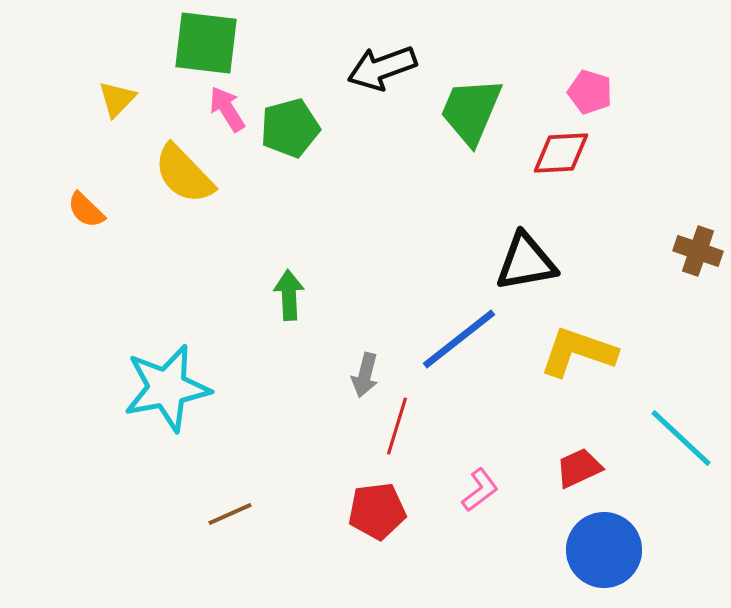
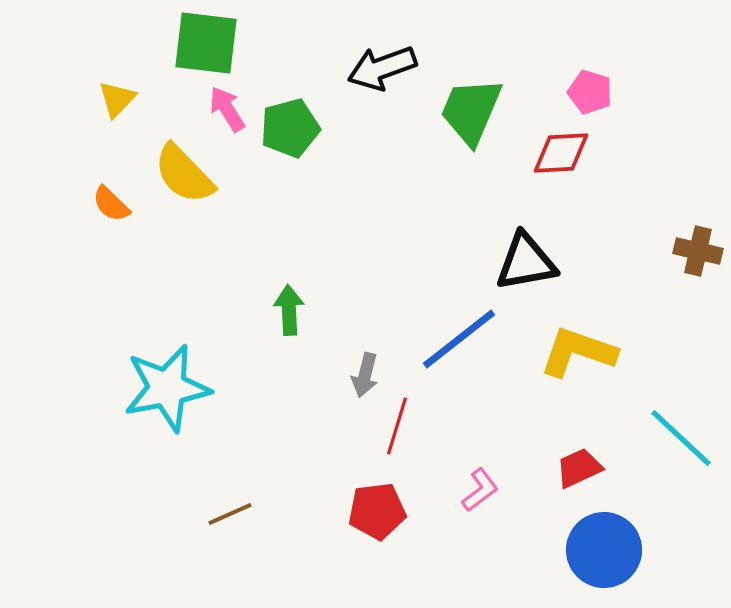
orange semicircle: moved 25 px right, 6 px up
brown cross: rotated 6 degrees counterclockwise
green arrow: moved 15 px down
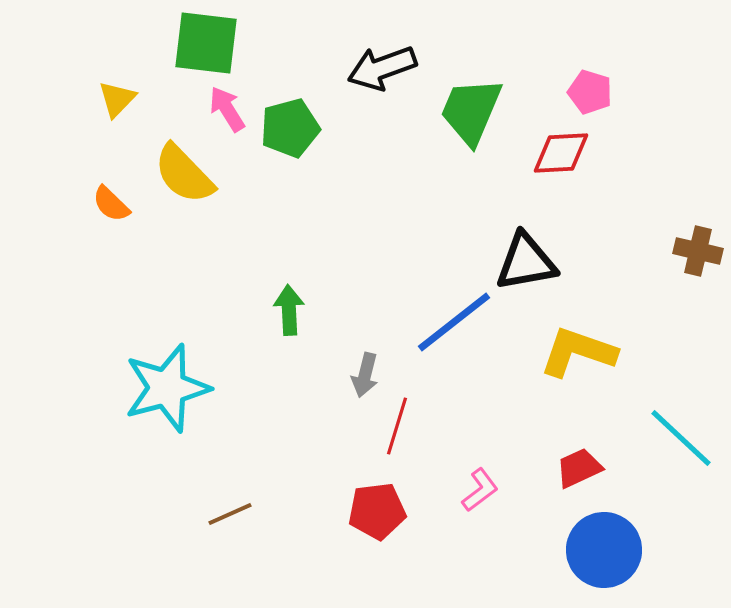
blue line: moved 5 px left, 17 px up
cyan star: rotated 4 degrees counterclockwise
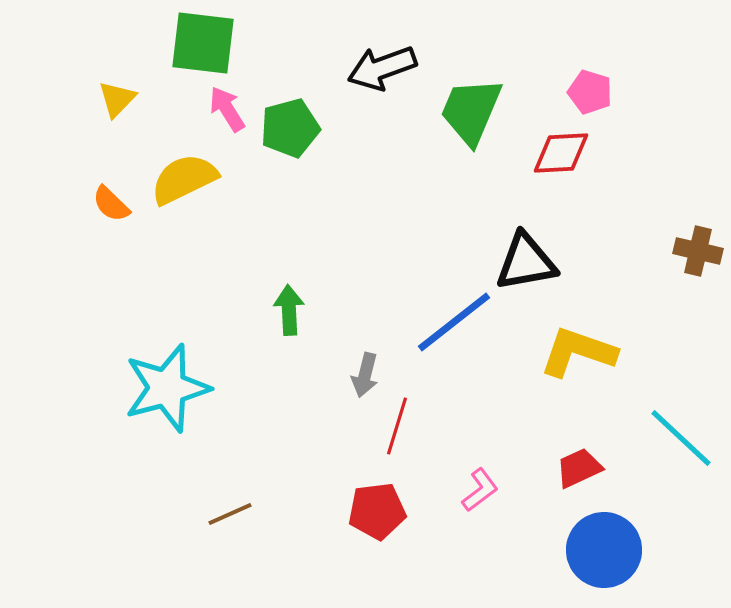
green square: moved 3 px left
yellow semicircle: moved 5 px down; rotated 108 degrees clockwise
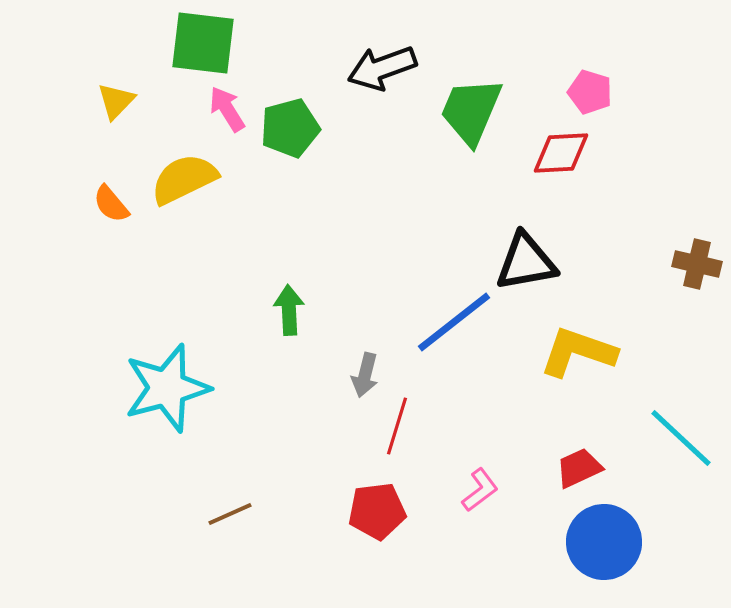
yellow triangle: moved 1 px left, 2 px down
orange semicircle: rotated 6 degrees clockwise
brown cross: moved 1 px left, 13 px down
blue circle: moved 8 px up
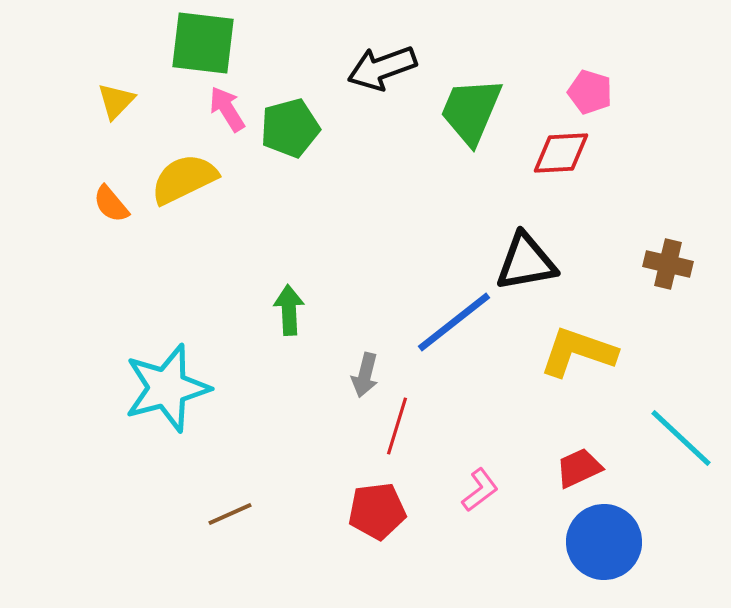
brown cross: moved 29 px left
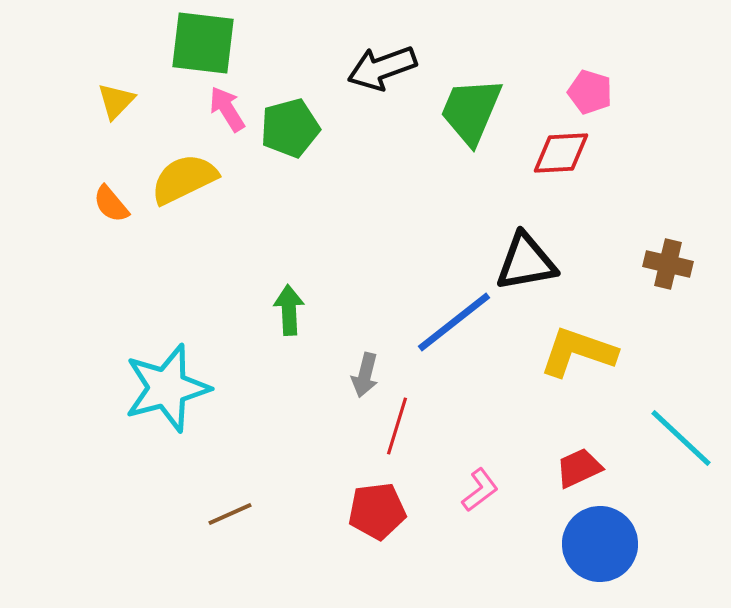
blue circle: moved 4 px left, 2 px down
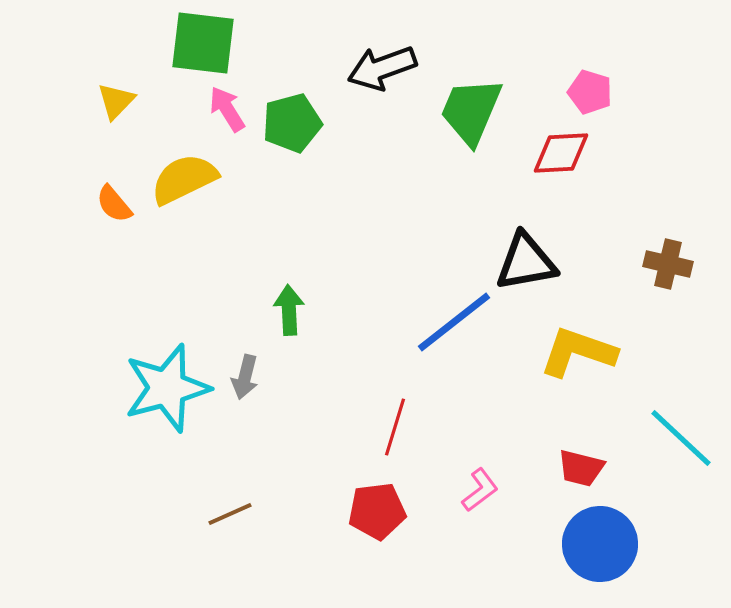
green pentagon: moved 2 px right, 5 px up
orange semicircle: moved 3 px right
gray arrow: moved 120 px left, 2 px down
red line: moved 2 px left, 1 px down
red trapezoid: moved 2 px right; rotated 141 degrees counterclockwise
